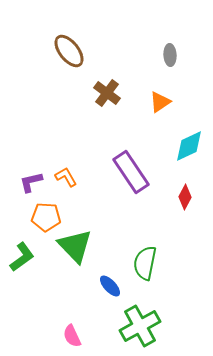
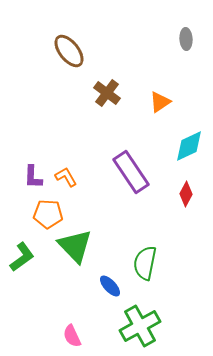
gray ellipse: moved 16 px right, 16 px up
purple L-shape: moved 2 px right, 5 px up; rotated 75 degrees counterclockwise
red diamond: moved 1 px right, 3 px up
orange pentagon: moved 2 px right, 3 px up
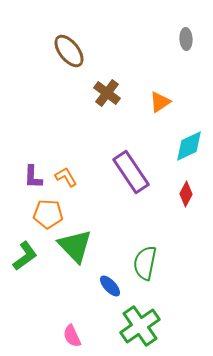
green L-shape: moved 3 px right, 1 px up
green cross: rotated 6 degrees counterclockwise
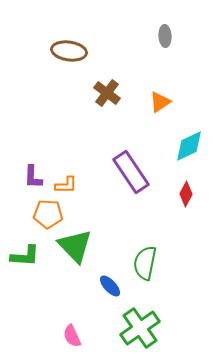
gray ellipse: moved 21 px left, 3 px up
brown ellipse: rotated 44 degrees counterclockwise
orange L-shape: moved 8 px down; rotated 120 degrees clockwise
green L-shape: rotated 40 degrees clockwise
green cross: moved 2 px down
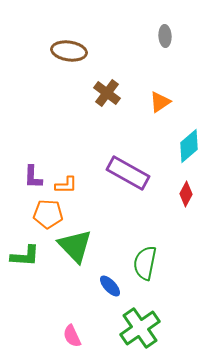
cyan diamond: rotated 16 degrees counterclockwise
purple rectangle: moved 3 px left, 1 px down; rotated 27 degrees counterclockwise
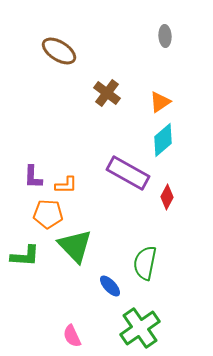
brown ellipse: moved 10 px left; rotated 24 degrees clockwise
cyan diamond: moved 26 px left, 6 px up
red diamond: moved 19 px left, 3 px down
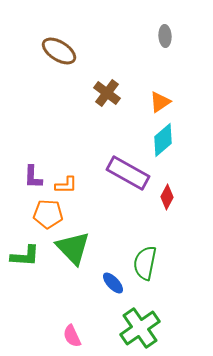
green triangle: moved 2 px left, 2 px down
blue ellipse: moved 3 px right, 3 px up
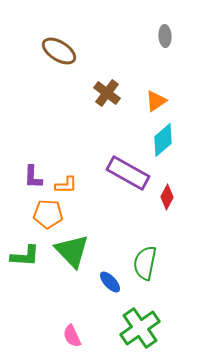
orange triangle: moved 4 px left, 1 px up
green triangle: moved 1 px left, 3 px down
blue ellipse: moved 3 px left, 1 px up
